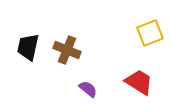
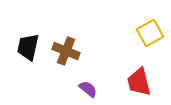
yellow square: rotated 8 degrees counterclockwise
brown cross: moved 1 px left, 1 px down
red trapezoid: rotated 136 degrees counterclockwise
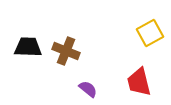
black trapezoid: rotated 80 degrees clockwise
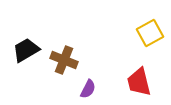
black trapezoid: moved 2 px left, 3 px down; rotated 32 degrees counterclockwise
brown cross: moved 2 px left, 9 px down
purple semicircle: rotated 78 degrees clockwise
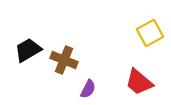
black trapezoid: moved 2 px right
red trapezoid: rotated 36 degrees counterclockwise
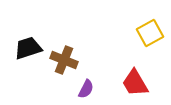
black trapezoid: moved 2 px up; rotated 12 degrees clockwise
red trapezoid: moved 4 px left, 1 px down; rotated 20 degrees clockwise
purple semicircle: moved 2 px left
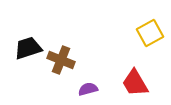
brown cross: moved 3 px left
purple semicircle: moved 2 px right; rotated 132 degrees counterclockwise
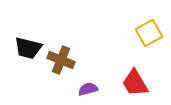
yellow square: moved 1 px left
black trapezoid: rotated 148 degrees counterclockwise
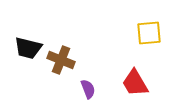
yellow square: rotated 24 degrees clockwise
purple semicircle: rotated 84 degrees clockwise
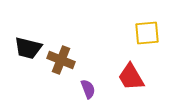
yellow square: moved 2 px left
red trapezoid: moved 4 px left, 6 px up
